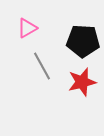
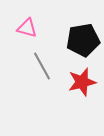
pink triangle: rotated 45 degrees clockwise
black pentagon: moved 1 px up; rotated 12 degrees counterclockwise
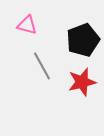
pink triangle: moved 3 px up
black pentagon: rotated 12 degrees counterclockwise
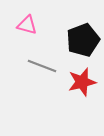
gray line: rotated 40 degrees counterclockwise
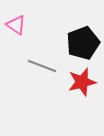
pink triangle: moved 11 px left; rotated 20 degrees clockwise
black pentagon: moved 3 px down
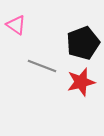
red star: moved 1 px left
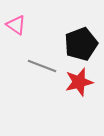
black pentagon: moved 2 px left, 1 px down
red star: moved 2 px left
